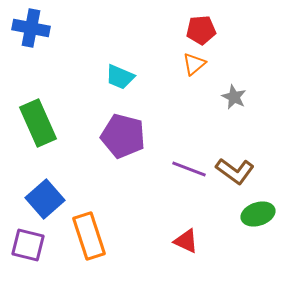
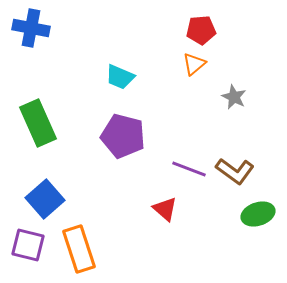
orange rectangle: moved 10 px left, 13 px down
red triangle: moved 21 px left, 32 px up; rotated 16 degrees clockwise
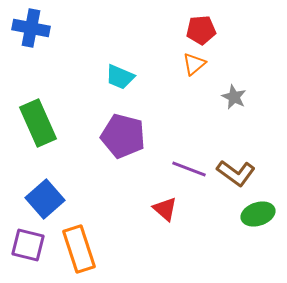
brown L-shape: moved 1 px right, 2 px down
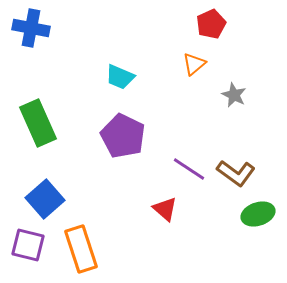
red pentagon: moved 10 px right, 6 px up; rotated 20 degrees counterclockwise
gray star: moved 2 px up
purple pentagon: rotated 12 degrees clockwise
purple line: rotated 12 degrees clockwise
orange rectangle: moved 2 px right
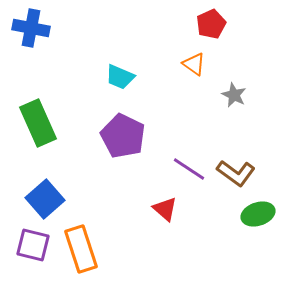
orange triangle: rotated 45 degrees counterclockwise
purple square: moved 5 px right
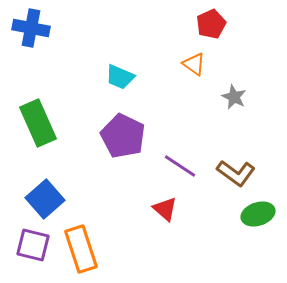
gray star: moved 2 px down
purple line: moved 9 px left, 3 px up
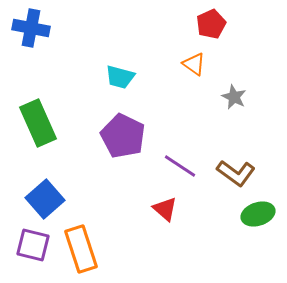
cyan trapezoid: rotated 8 degrees counterclockwise
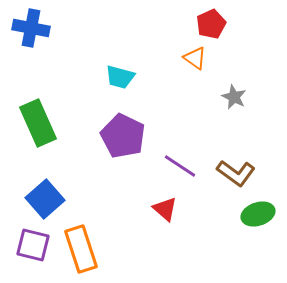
orange triangle: moved 1 px right, 6 px up
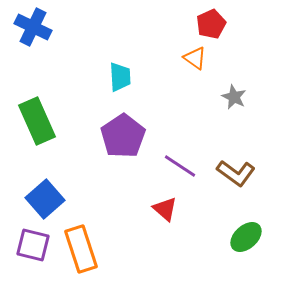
blue cross: moved 2 px right, 1 px up; rotated 15 degrees clockwise
cyan trapezoid: rotated 108 degrees counterclockwise
green rectangle: moved 1 px left, 2 px up
purple pentagon: rotated 12 degrees clockwise
green ellipse: moved 12 px left, 23 px down; rotated 24 degrees counterclockwise
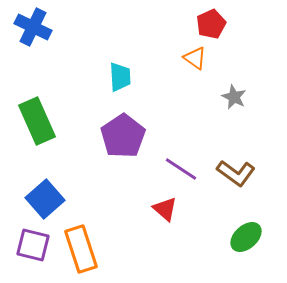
purple line: moved 1 px right, 3 px down
